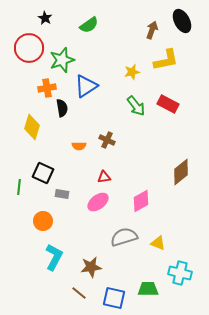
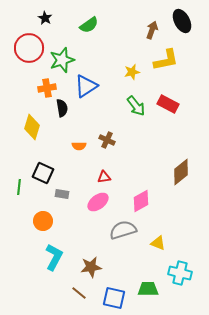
gray semicircle: moved 1 px left, 7 px up
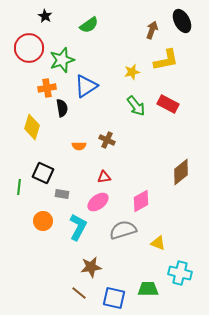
black star: moved 2 px up
cyan L-shape: moved 24 px right, 30 px up
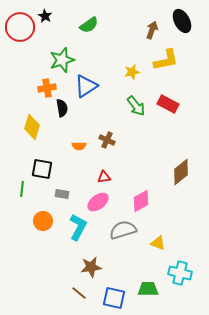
red circle: moved 9 px left, 21 px up
black square: moved 1 px left, 4 px up; rotated 15 degrees counterclockwise
green line: moved 3 px right, 2 px down
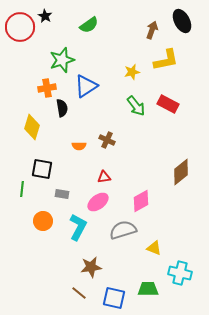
yellow triangle: moved 4 px left, 5 px down
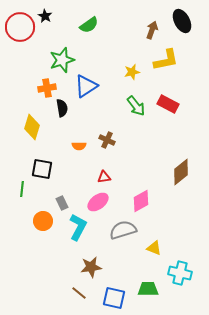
gray rectangle: moved 9 px down; rotated 56 degrees clockwise
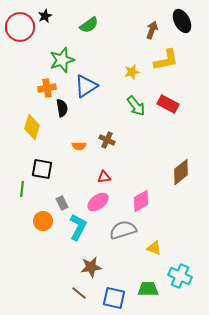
black star: rotated 16 degrees clockwise
cyan cross: moved 3 px down; rotated 10 degrees clockwise
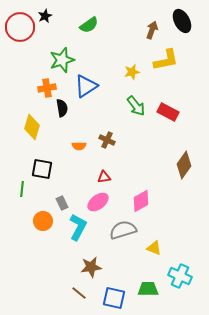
red rectangle: moved 8 px down
brown diamond: moved 3 px right, 7 px up; rotated 16 degrees counterclockwise
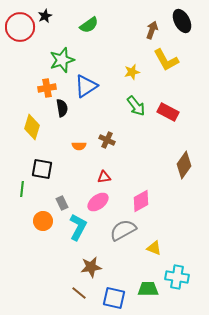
yellow L-shape: rotated 72 degrees clockwise
gray semicircle: rotated 12 degrees counterclockwise
cyan cross: moved 3 px left, 1 px down; rotated 15 degrees counterclockwise
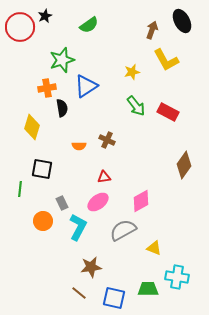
green line: moved 2 px left
